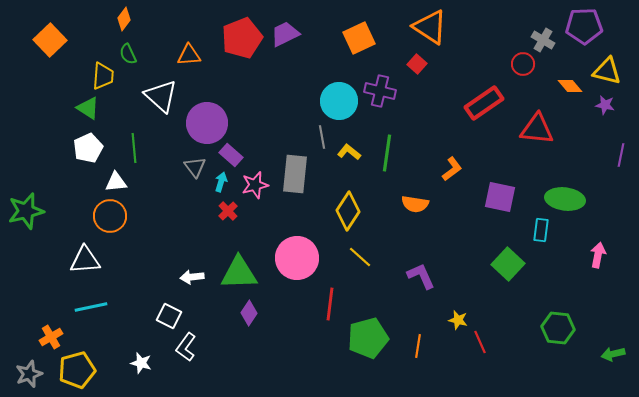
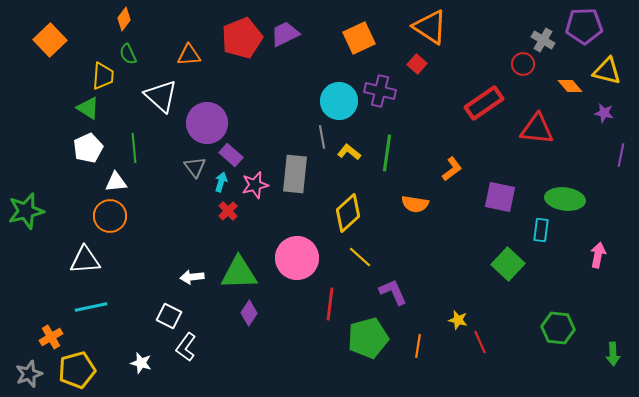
purple star at (605, 105): moved 1 px left, 8 px down
yellow diamond at (348, 211): moved 2 px down; rotated 15 degrees clockwise
purple L-shape at (421, 276): moved 28 px left, 16 px down
green arrow at (613, 354): rotated 80 degrees counterclockwise
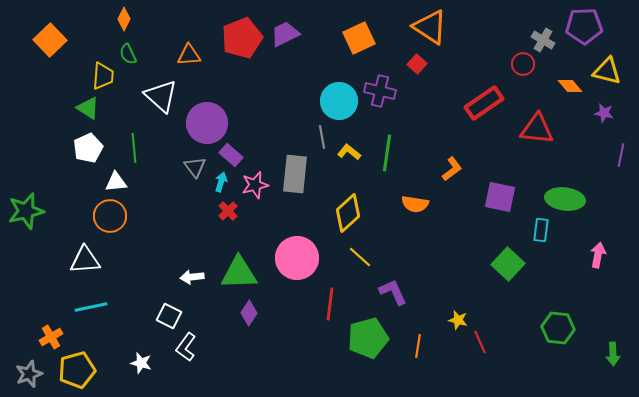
orange diamond at (124, 19): rotated 10 degrees counterclockwise
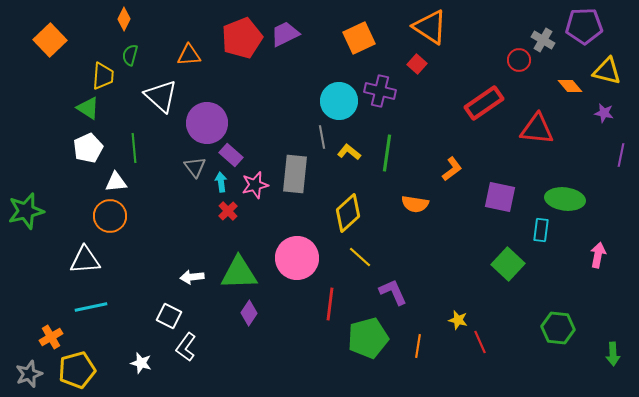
green semicircle at (128, 54): moved 2 px right, 1 px down; rotated 40 degrees clockwise
red circle at (523, 64): moved 4 px left, 4 px up
cyan arrow at (221, 182): rotated 24 degrees counterclockwise
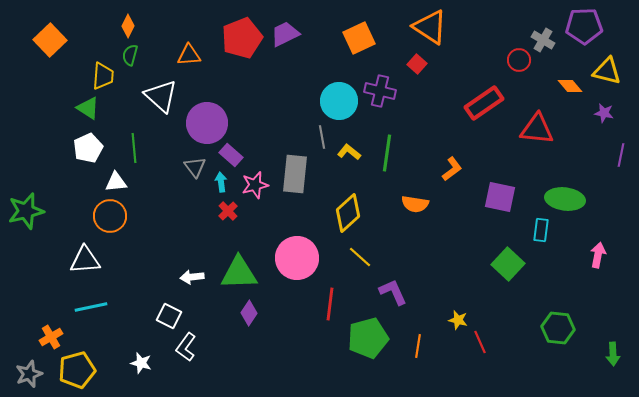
orange diamond at (124, 19): moved 4 px right, 7 px down
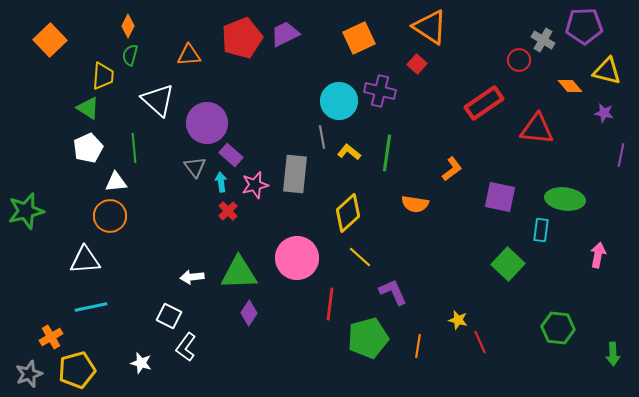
white triangle at (161, 96): moved 3 px left, 4 px down
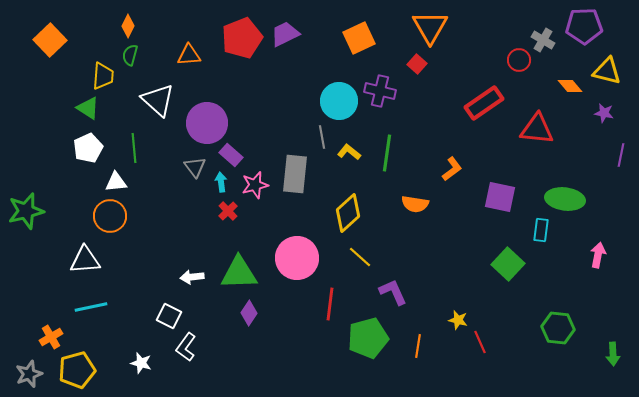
orange triangle at (430, 27): rotated 27 degrees clockwise
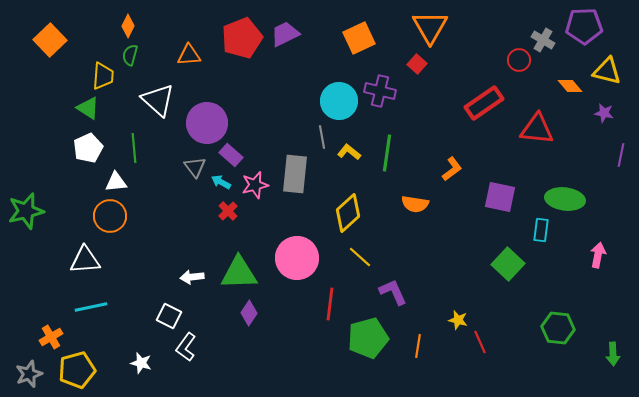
cyan arrow at (221, 182): rotated 54 degrees counterclockwise
